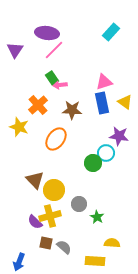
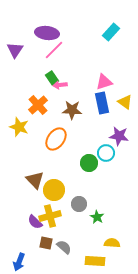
green circle: moved 4 px left
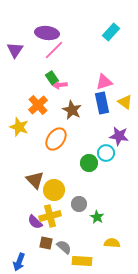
brown star: rotated 24 degrees clockwise
yellow rectangle: moved 13 px left
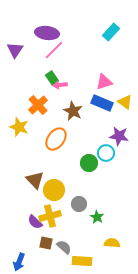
blue rectangle: rotated 55 degrees counterclockwise
brown star: moved 1 px right, 1 px down
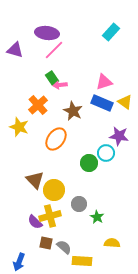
purple triangle: rotated 48 degrees counterclockwise
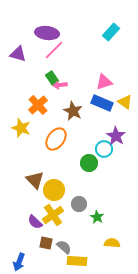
purple triangle: moved 3 px right, 4 px down
yellow star: moved 2 px right, 1 px down
purple star: moved 3 px left; rotated 24 degrees clockwise
cyan circle: moved 2 px left, 4 px up
yellow cross: moved 3 px right, 1 px up; rotated 20 degrees counterclockwise
yellow rectangle: moved 5 px left
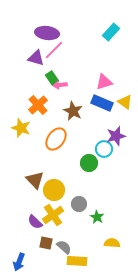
purple triangle: moved 18 px right, 4 px down
purple star: rotated 24 degrees clockwise
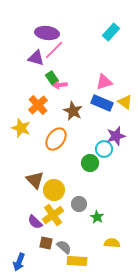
green circle: moved 1 px right
